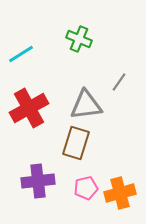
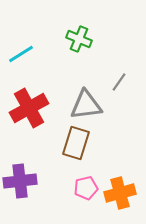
purple cross: moved 18 px left
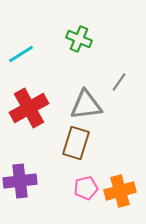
orange cross: moved 2 px up
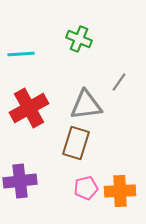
cyan line: rotated 28 degrees clockwise
orange cross: rotated 12 degrees clockwise
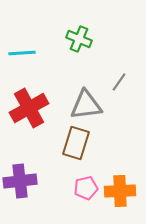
cyan line: moved 1 px right, 1 px up
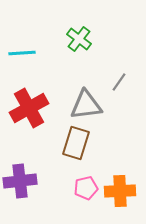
green cross: rotated 15 degrees clockwise
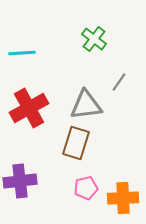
green cross: moved 15 px right
orange cross: moved 3 px right, 7 px down
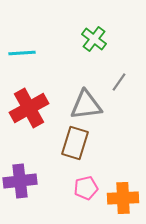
brown rectangle: moved 1 px left
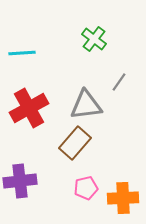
brown rectangle: rotated 24 degrees clockwise
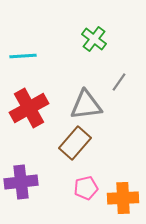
cyan line: moved 1 px right, 3 px down
purple cross: moved 1 px right, 1 px down
